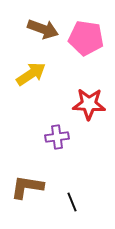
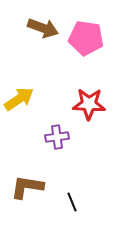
brown arrow: moved 1 px up
yellow arrow: moved 12 px left, 25 px down
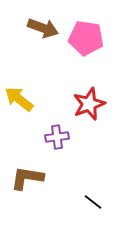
yellow arrow: rotated 108 degrees counterclockwise
red star: rotated 24 degrees counterclockwise
brown L-shape: moved 9 px up
black line: moved 21 px right; rotated 30 degrees counterclockwise
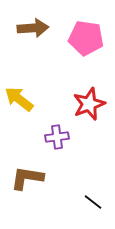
brown arrow: moved 10 px left; rotated 24 degrees counterclockwise
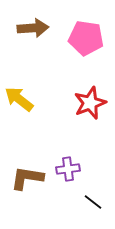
red star: moved 1 px right, 1 px up
purple cross: moved 11 px right, 32 px down
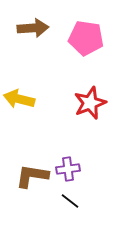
yellow arrow: rotated 24 degrees counterclockwise
brown L-shape: moved 5 px right, 2 px up
black line: moved 23 px left, 1 px up
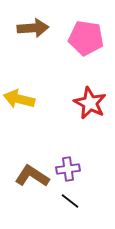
red star: rotated 24 degrees counterclockwise
brown L-shape: rotated 24 degrees clockwise
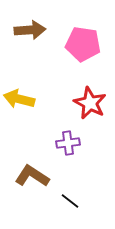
brown arrow: moved 3 px left, 2 px down
pink pentagon: moved 3 px left, 6 px down
purple cross: moved 26 px up
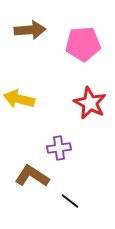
pink pentagon: rotated 12 degrees counterclockwise
purple cross: moved 9 px left, 5 px down
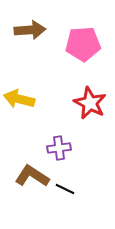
black line: moved 5 px left, 12 px up; rotated 12 degrees counterclockwise
